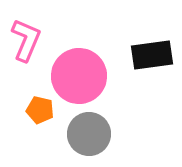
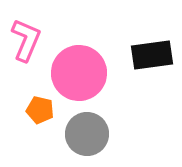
pink circle: moved 3 px up
gray circle: moved 2 px left
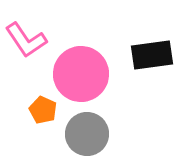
pink L-shape: rotated 123 degrees clockwise
pink circle: moved 2 px right, 1 px down
orange pentagon: moved 3 px right; rotated 12 degrees clockwise
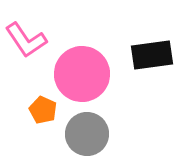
pink circle: moved 1 px right
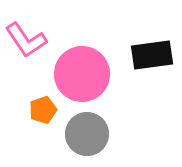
orange pentagon: rotated 28 degrees clockwise
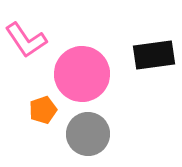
black rectangle: moved 2 px right
gray circle: moved 1 px right
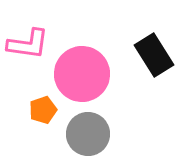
pink L-shape: moved 2 px right, 4 px down; rotated 48 degrees counterclockwise
black rectangle: rotated 66 degrees clockwise
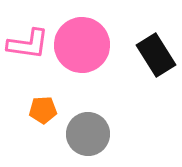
black rectangle: moved 2 px right
pink circle: moved 29 px up
orange pentagon: rotated 16 degrees clockwise
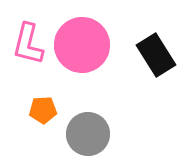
pink L-shape: rotated 96 degrees clockwise
